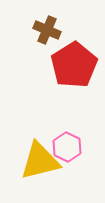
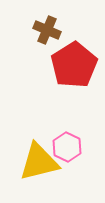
yellow triangle: moved 1 px left, 1 px down
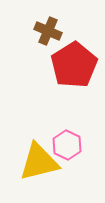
brown cross: moved 1 px right, 1 px down
pink hexagon: moved 2 px up
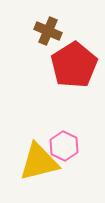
pink hexagon: moved 3 px left, 1 px down
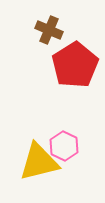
brown cross: moved 1 px right, 1 px up
red pentagon: moved 1 px right
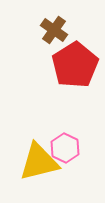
brown cross: moved 5 px right; rotated 12 degrees clockwise
pink hexagon: moved 1 px right, 2 px down
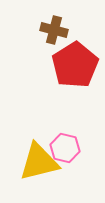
brown cross: rotated 20 degrees counterclockwise
pink hexagon: rotated 12 degrees counterclockwise
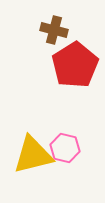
yellow triangle: moved 6 px left, 7 px up
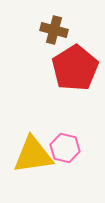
red pentagon: moved 3 px down
yellow triangle: rotated 6 degrees clockwise
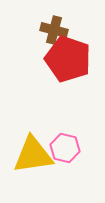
red pentagon: moved 7 px left, 9 px up; rotated 21 degrees counterclockwise
